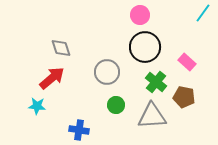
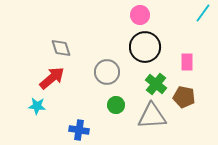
pink rectangle: rotated 48 degrees clockwise
green cross: moved 2 px down
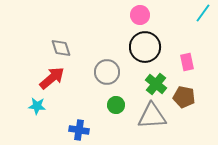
pink rectangle: rotated 12 degrees counterclockwise
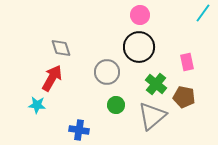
black circle: moved 6 px left
red arrow: rotated 20 degrees counterclockwise
cyan star: moved 1 px up
gray triangle: rotated 36 degrees counterclockwise
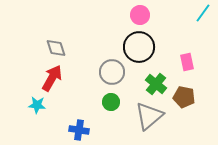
gray diamond: moved 5 px left
gray circle: moved 5 px right
green circle: moved 5 px left, 3 px up
gray triangle: moved 3 px left
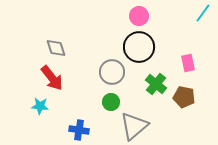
pink circle: moved 1 px left, 1 px down
pink rectangle: moved 1 px right, 1 px down
red arrow: rotated 112 degrees clockwise
cyan star: moved 3 px right, 1 px down
gray triangle: moved 15 px left, 10 px down
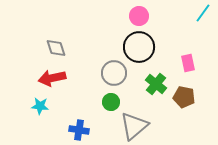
gray circle: moved 2 px right, 1 px down
red arrow: rotated 116 degrees clockwise
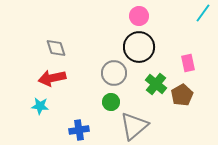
brown pentagon: moved 2 px left, 2 px up; rotated 30 degrees clockwise
blue cross: rotated 18 degrees counterclockwise
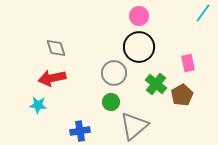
cyan star: moved 2 px left, 1 px up
blue cross: moved 1 px right, 1 px down
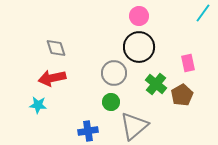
blue cross: moved 8 px right
